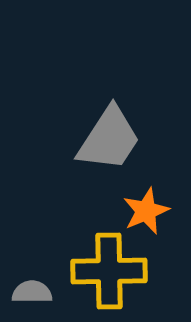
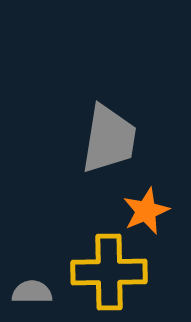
gray trapezoid: rotated 24 degrees counterclockwise
yellow cross: moved 1 px down
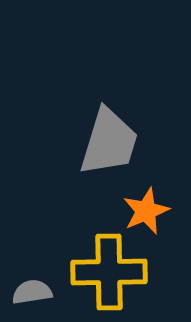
gray trapezoid: moved 3 px down; rotated 8 degrees clockwise
gray semicircle: rotated 9 degrees counterclockwise
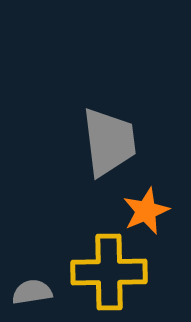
gray trapezoid: rotated 24 degrees counterclockwise
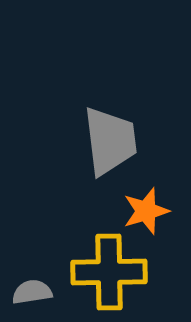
gray trapezoid: moved 1 px right, 1 px up
orange star: rotated 6 degrees clockwise
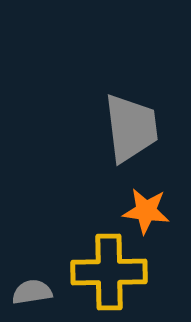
gray trapezoid: moved 21 px right, 13 px up
orange star: rotated 24 degrees clockwise
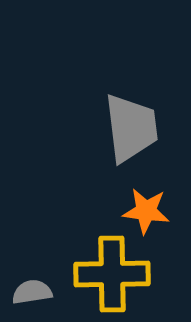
yellow cross: moved 3 px right, 2 px down
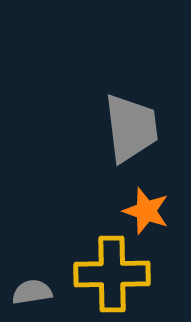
orange star: rotated 12 degrees clockwise
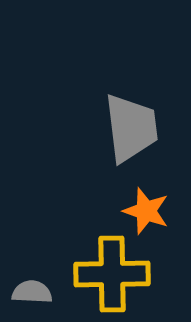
gray semicircle: rotated 12 degrees clockwise
